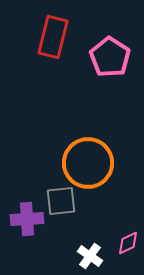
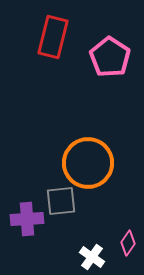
pink diamond: rotated 30 degrees counterclockwise
white cross: moved 2 px right, 1 px down
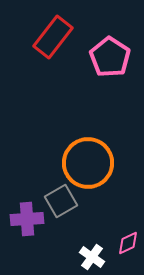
red rectangle: rotated 24 degrees clockwise
gray square: rotated 24 degrees counterclockwise
pink diamond: rotated 30 degrees clockwise
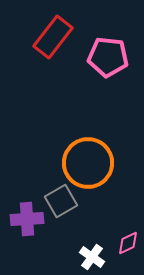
pink pentagon: moved 2 px left; rotated 27 degrees counterclockwise
